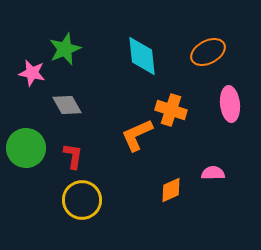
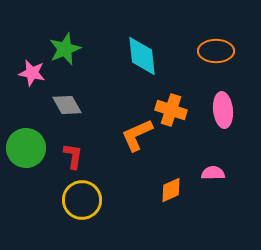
orange ellipse: moved 8 px right, 1 px up; rotated 28 degrees clockwise
pink ellipse: moved 7 px left, 6 px down
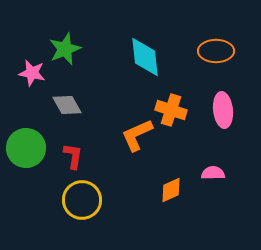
cyan diamond: moved 3 px right, 1 px down
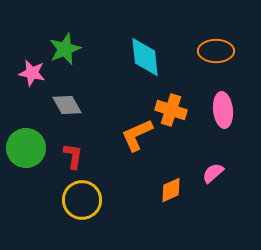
pink semicircle: rotated 40 degrees counterclockwise
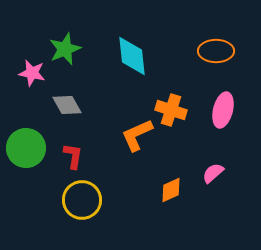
cyan diamond: moved 13 px left, 1 px up
pink ellipse: rotated 20 degrees clockwise
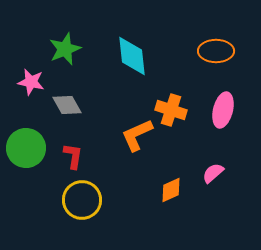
pink star: moved 1 px left, 9 px down
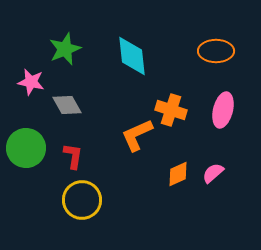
orange diamond: moved 7 px right, 16 px up
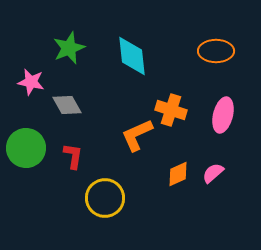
green star: moved 4 px right, 1 px up
pink ellipse: moved 5 px down
yellow circle: moved 23 px right, 2 px up
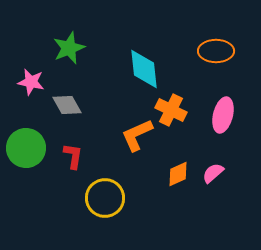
cyan diamond: moved 12 px right, 13 px down
orange cross: rotated 8 degrees clockwise
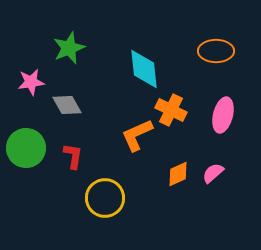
pink star: rotated 20 degrees counterclockwise
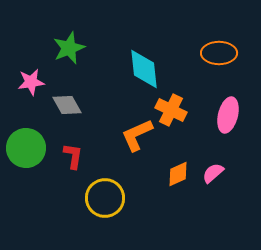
orange ellipse: moved 3 px right, 2 px down
pink ellipse: moved 5 px right
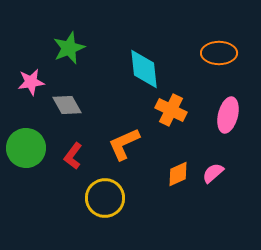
orange L-shape: moved 13 px left, 9 px down
red L-shape: rotated 152 degrees counterclockwise
